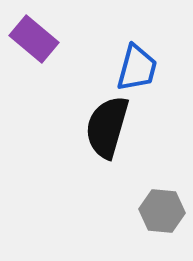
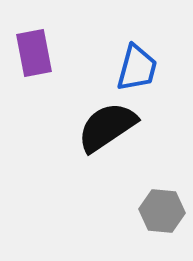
purple rectangle: moved 14 px down; rotated 39 degrees clockwise
black semicircle: rotated 40 degrees clockwise
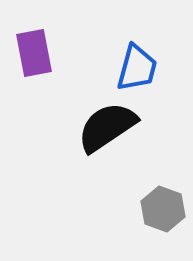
gray hexagon: moved 1 px right, 2 px up; rotated 15 degrees clockwise
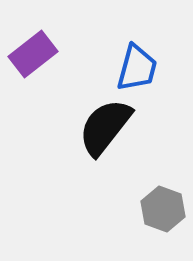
purple rectangle: moved 1 px left, 1 px down; rotated 63 degrees clockwise
black semicircle: moved 2 px left; rotated 18 degrees counterclockwise
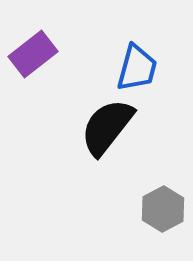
black semicircle: moved 2 px right
gray hexagon: rotated 12 degrees clockwise
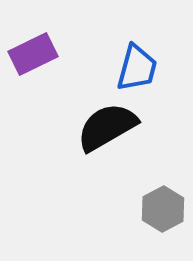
purple rectangle: rotated 12 degrees clockwise
black semicircle: rotated 22 degrees clockwise
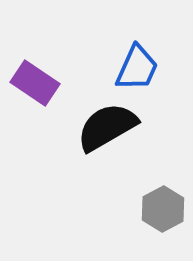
purple rectangle: moved 2 px right, 29 px down; rotated 60 degrees clockwise
blue trapezoid: rotated 9 degrees clockwise
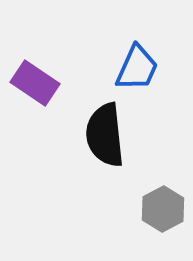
black semicircle: moved 2 px left, 8 px down; rotated 66 degrees counterclockwise
